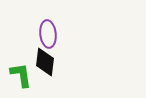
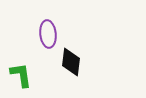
black diamond: moved 26 px right
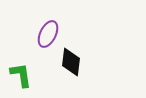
purple ellipse: rotated 32 degrees clockwise
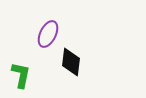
green L-shape: rotated 20 degrees clockwise
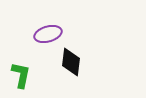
purple ellipse: rotated 48 degrees clockwise
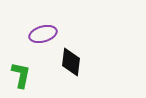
purple ellipse: moved 5 px left
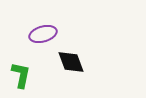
black diamond: rotated 28 degrees counterclockwise
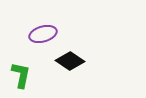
black diamond: moved 1 px left, 1 px up; rotated 36 degrees counterclockwise
